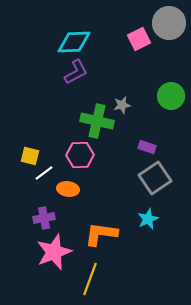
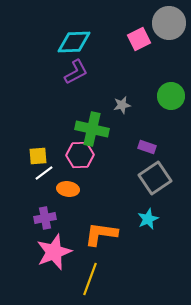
green cross: moved 5 px left, 8 px down
yellow square: moved 8 px right; rotated 18 degrees counterclockwise
purple cross: moved 1 px right
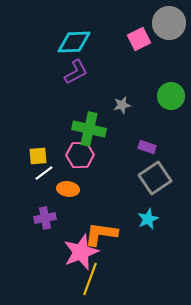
green cross: moved 3 px left
pink star: moved 27 px right
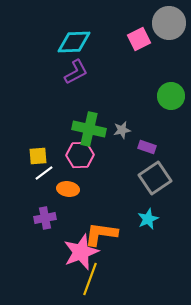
gray star: moved 25 px down
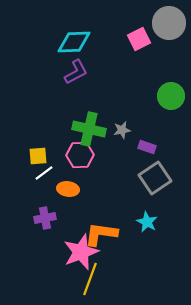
cyan star: moved 1 px left, 3 px down; rotated 20 degrees counterclockwise
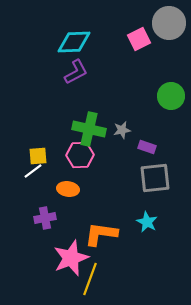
white line: moved 11 px left, 2 px up
gray square: rotated 28 degrees clockwise
pink star: moved 10 px left, 6 px down
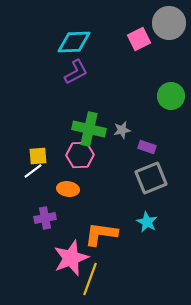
gray square: moved 4 px left; rotated 16 degrees counterclockwise
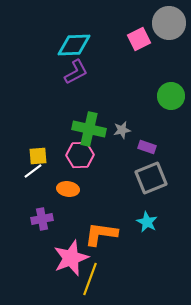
cyan diamond: moved 3 px down
purple cross: moved 3 px left, 1 px down
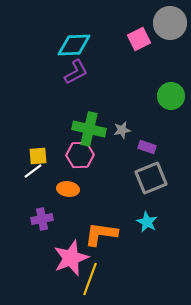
gray circle: moved 1 px right
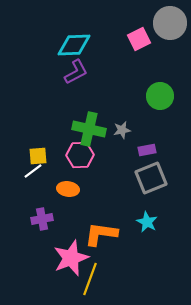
green circle: moved 11 px left
purple rectangle: moved 3 px down; rotated 30 degrees counterclockwise
